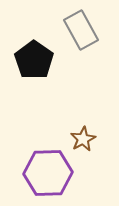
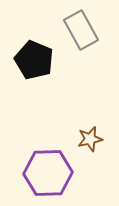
black pentagon: rotated 12 degrees counterclockwise
brown star: moved 7 px right; rotated 15 degrees clockwise
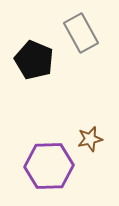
gray rectangle: moved 3 px down
purple hexagon: moved 1 px right, 7 px up
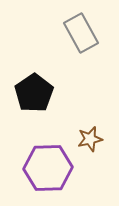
black pentagon: moved 33 px down; rotated 15 degrees clockwise
purple hexagon: moved 1 px left, 2 px down
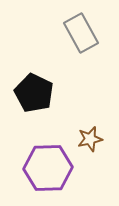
black pentagon: rotated 12 degrees counterclockwise
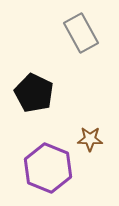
brown star: rotated 15 degrees clockwise
purple hexagon: rotated 24 degrees clockwise
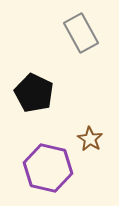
brown star: rotated 30 degrees clockwise
purple hexagon: rotated 9 degrees counterclockwise
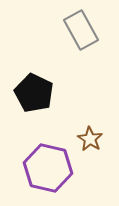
gray rectangle: moved 3 px up
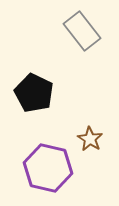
gray rectangle: moved 1 px right, 1 px down; rotated 9 degrees counterclockwise
